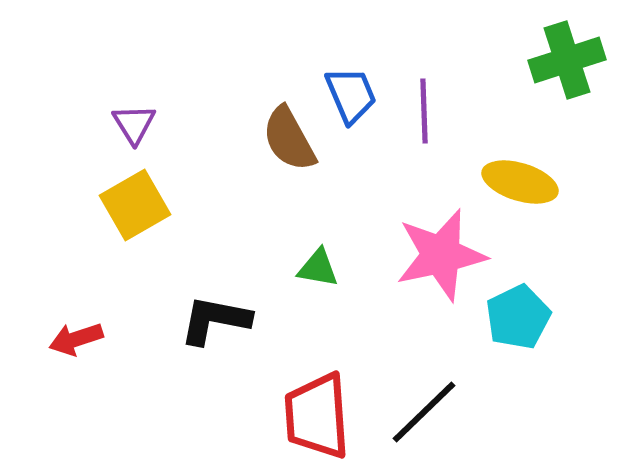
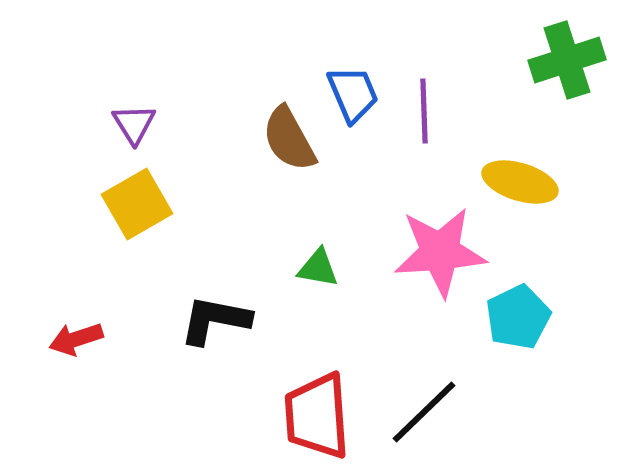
blue trapezoid: moved 2 px right, 1 px up
yellow square: moved 2 px right, 1 px up
pink star: moved 1 px left, 3 px up; rotated 8 degrees clockwise
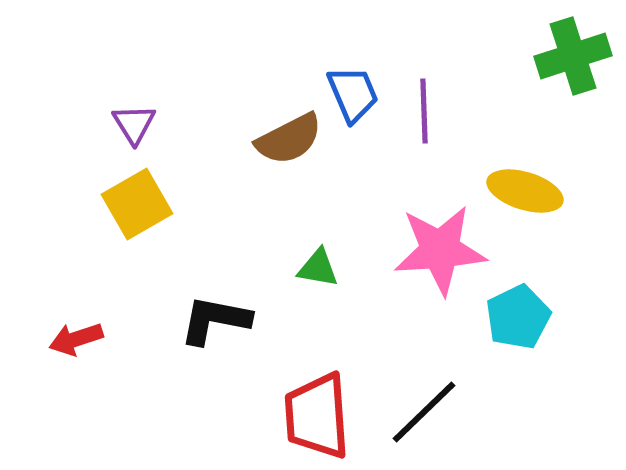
green cross: moved 6 px right, 4 px up
brown semicircle: rotated 88 degrees counterclockwise
yellow ellipse: moved 5 px right, 9 px down
pink star: moved 2 px up
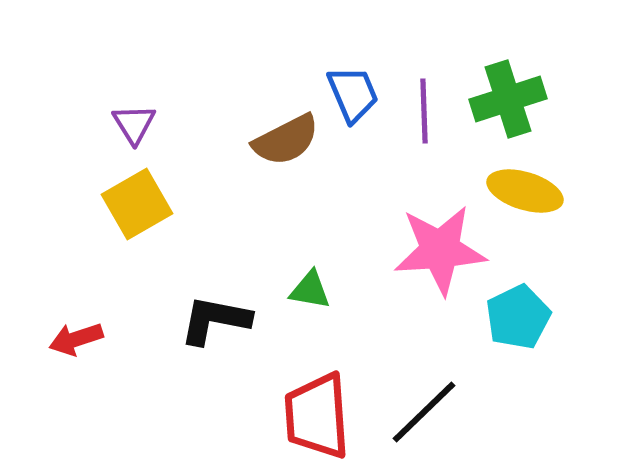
green cross: moved 65 px left, 43 px down
brown semicircle: moved 3 px left, 1 px down
green triangle: moved 8 px left, 22 px down
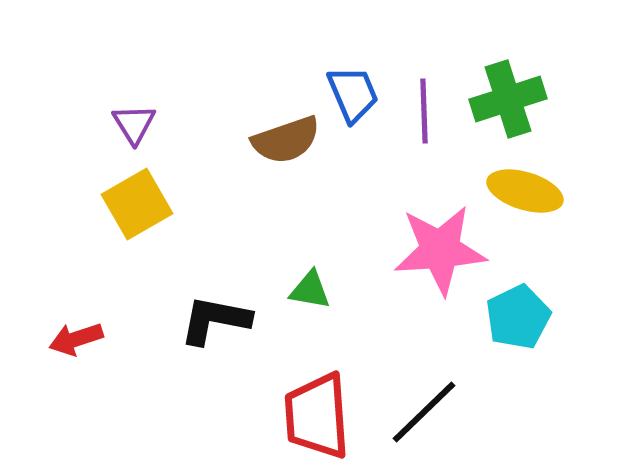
brown semicircle: rotated 8 degrees clockwise
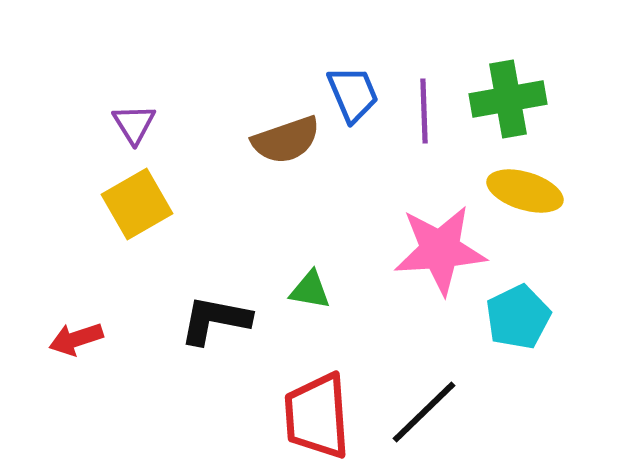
green cross: rotated 8 degrees clockwise
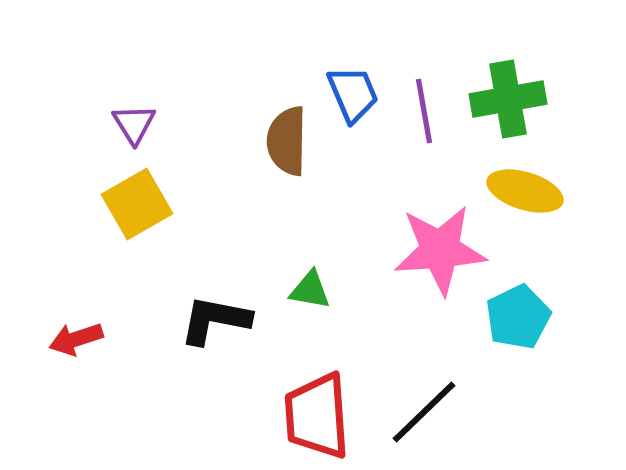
purple line: rotated 8 degrees counterclockwise
brown semicircle: moved 1 px right, 1 px down; rotated 110 degrees clockwise
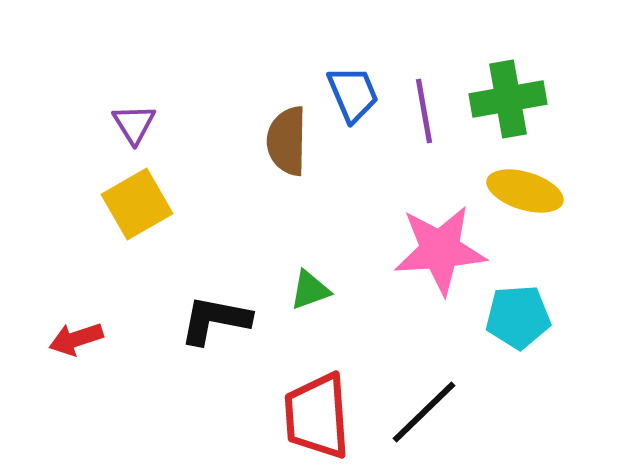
green triangle: rotated 30 degrees counterclockwise
cyan pentagon: rotated 22 degrees clockwise
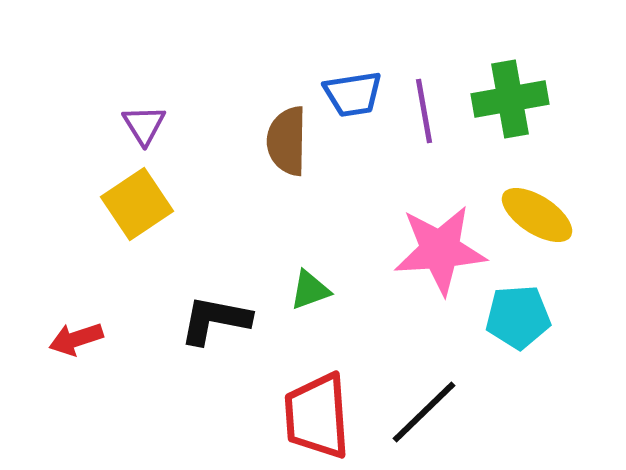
blue trapezoid: rotated 104 degrees clockwise
green cross: moved 2 px right
purple triangle: moved 10 px right, 1 px down
yellow ellipse: moved 12 px right, 24 px down; rotated 16 degrees clockwise
yellow square: rotated 4 degrees counterclockwise
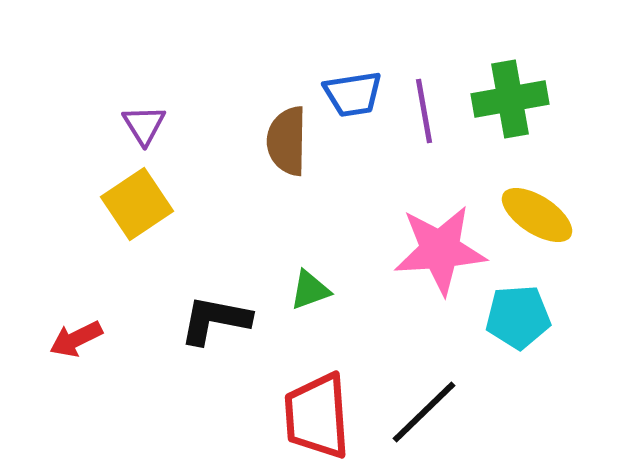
red arrow: rotated 8 degrees counterclockwise
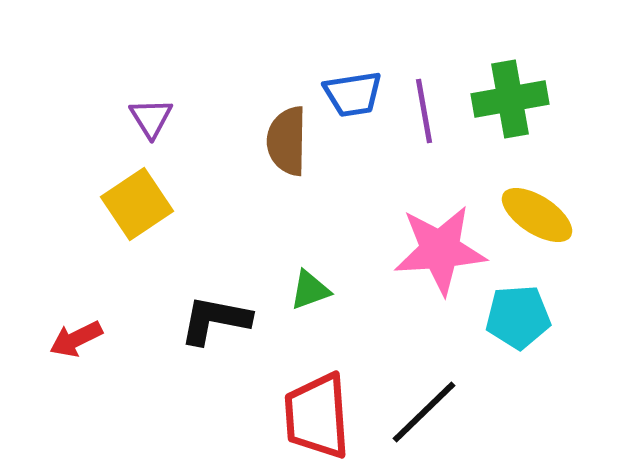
purple triangle: moved 7 px right, 7 px up
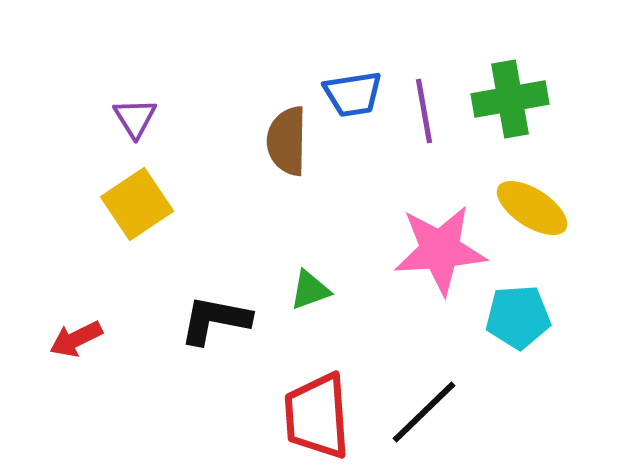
purple triangle: moved 16 px left
yellow ellipse: moved 5 px left, 7 px up
